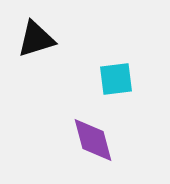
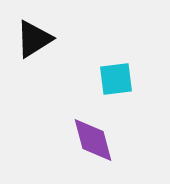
black triangle: moved 2 px left; rotated 15 degrees counterclockwise
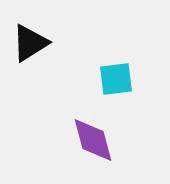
black triangle: moved 4 px left, 4 px down
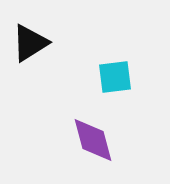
cyan square: moved 1 px left, 2 px up
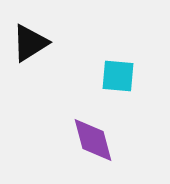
cyan square: moved 3 px right, 1 px up; rotated 12 degrees clockwise
